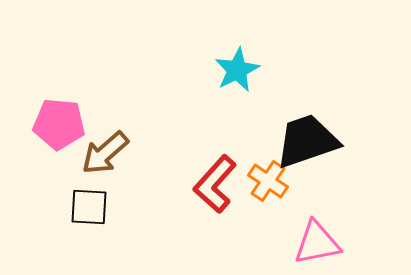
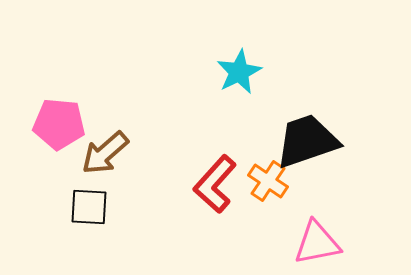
cyan star: moved 2 px right, 2 px down
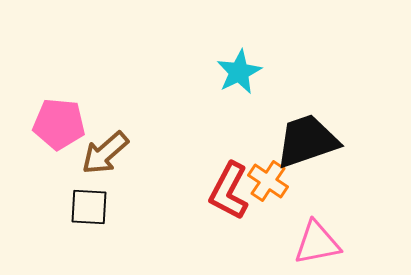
red L-shape: moved 14 px right, 7 px down; rotated 14 degrees counterclockwise
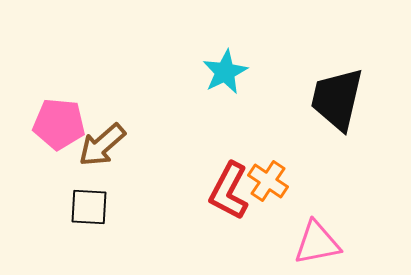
cyan star: moved 14 px left
black trapezoid: moved 30 px right, 42 px up; rotated 58 degrees counterclockwise
brown arrow: moved 3 px left, 8 px up
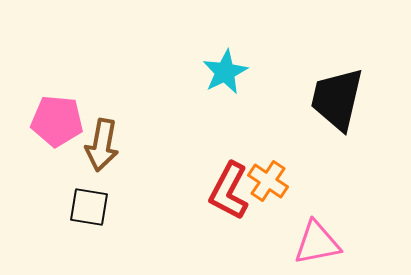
pink pentagon: moved 2 px left, 3 px up
brown arrow: rotated 39 degrees counterclockwise
black square: rotated 6 degrees clockwise
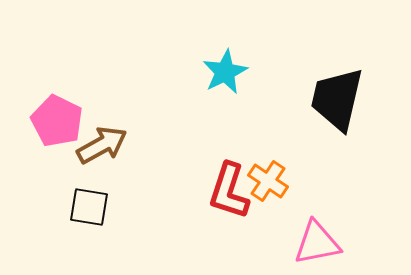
pink pentagon: rotated 21 degrees clockwise
brown arrow: rotated 129 degrees counterclockwise
red L-shape: rotated 10 degrees counterclockwise
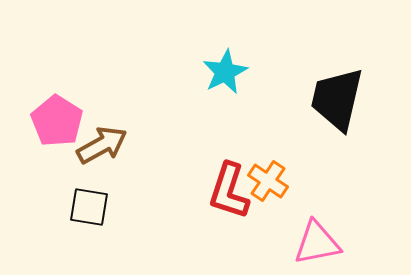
pink pentagon: rotated 6 degrees clockwise
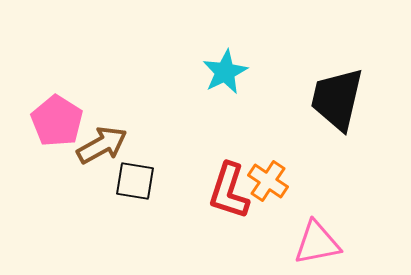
black square: moved 46 px right, 26 px up
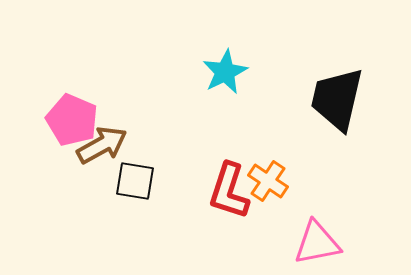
pink pentagon: moved 15 px right, 1 px up; rotated 9 degrees counterclockwise
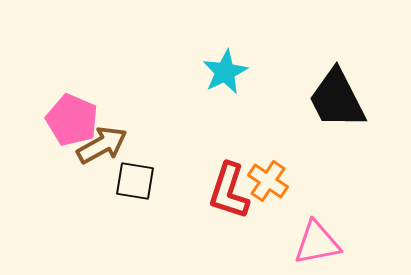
black trapezoid: rotated 40 degrees counterclockwise
